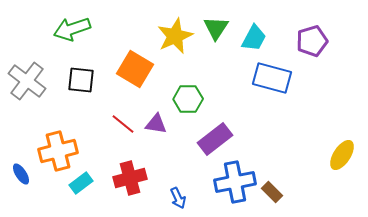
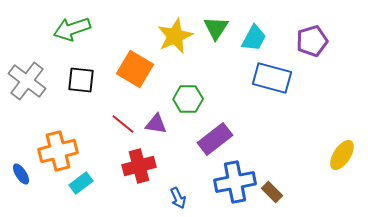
red cross: moved 9 px right, 12 px up
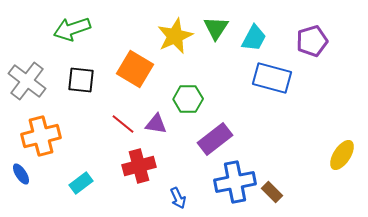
orange cross: moved 17 px left, 15 px up
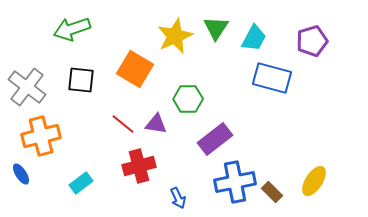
gray cross: moved 6 px down
yellow ellipse: moved 28 px left, 26 px down
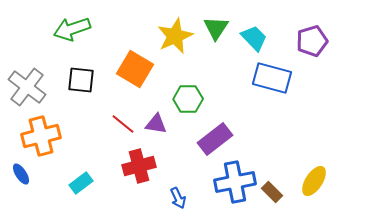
cyan trapezoid: rotated 72 degrees counterclockwise
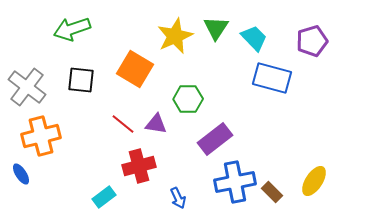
cyan rectangle: moved 23 px right, 14 px down
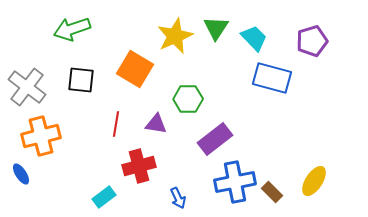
red line: moved 7 px left; rotated 60 degrees clockwise
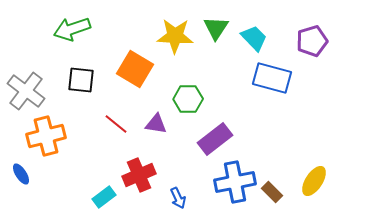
yellow star: rotated 27 degrees clockwise
gray cross: moved 1 px left, 4 px down
red line: rotated 60 degrees counterclockwise
orange cross: moved 5 px right
red cross: moved 9 px down; rotated 8 degrees counterclockwise
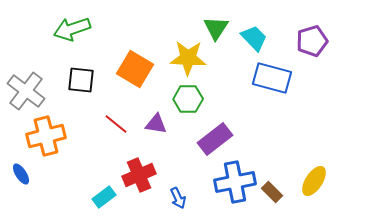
yellow star: moved 13 px right, 22 px down
